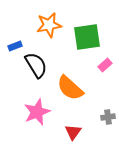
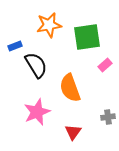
orange semicircle: rotated 28 degrees clockwise
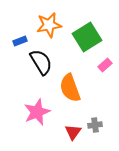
green square: rotated 24 degrees counterclockwise
blue rectangle: moved 5 px right, 5 px up
black semicircle: moved 5 px right, 3 px up
gray cross: moved 13 px left, 8 px down
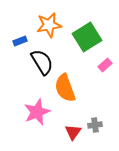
black semicircle: moved 1 px right
orange semicircle: moved 5 px left
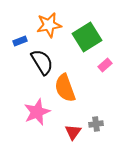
gray cross: moved 1 px right, 1 px up
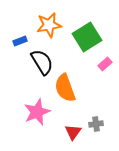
pink rectangle: moved 1 px up
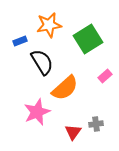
green square: moved 1 px right, 2 px down
pink rectangle: moved 12 px down
orange semicircle: rotated 112 degrees counterclockwise
